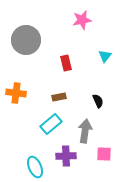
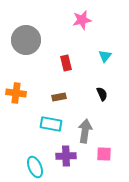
black semicircle: moved 4 px right, 7 px up
cyan rectangle: rotated 50 degrees clockwise
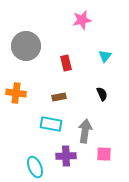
gray circle: moved 6 px down
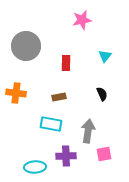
red rectangle: rotated 14 degrees clockwise
gray arrow: moved 3 px right
pink square: rotated 14 degrees counterclockwise
cyan ellipse: rotated 70 degrees counterclockwise
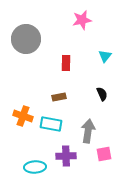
gray circle: moved 7 px up
orange cross: moved 7 px right, 23 px down; rotated 12 degrees clockwise
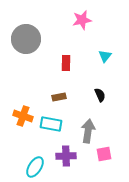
black semicircle: moved 2 px left, 1 px down
cyan ellipse: rotated 55 degrees counterclockwise
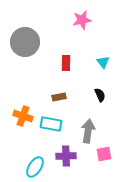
gray circle: moved 1 px left, 3 px down
cyan triangle: moved 2 px left, 6 px down; rotated 16 degrees counterclockwise
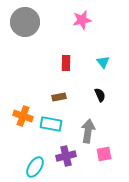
gray circle: moved 20 px up
purple cross: rotated 12 degrees counterclockwise
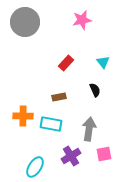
red rectangle: rotated 42 degrees clockwise
black semicircle: moved 5 px left, 5 px up
orange cross: rotated 18 degrees counterclockwise
gray arrow: moved 1 px right, 2 px up
purple cross: moved 5 px right; rotated 18 degrees counterclockwise
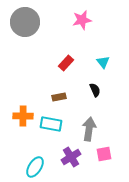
purple cross: moved 1 px down
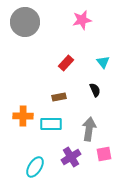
cyan rectangle: rotated 10 degrees counterclockwise
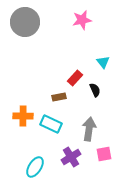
red rectangle: moved 9 px right, 15 px down
cyan rectangle: rotated 25 degrees clockwise
